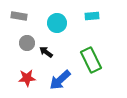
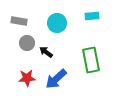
gray rectangle: moved 5 px down
green rectangle: rotated 15 degrees clockwise
blue arrow: moved 4 px left, 1 px up
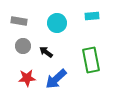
gray circle: moved 4 px left, 3 px down
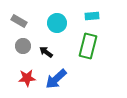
gray rectangle: rotated 21 degrees clockwise
green rectangle: moved 3 px left, 14 px up; rotated 25 degrees clockwise
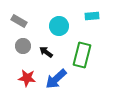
cyan circle: moved 2 px right, 3 px down
green rectangle: moved 6 px left, 9 px down
red star: rotated 12 degrees clockwise
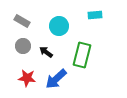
cyan rectangle: moved 3 px right, 1 px up
gray rectangle: moved 3 px right
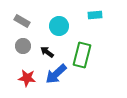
black arrow: moved 1 px right
blue arrow: moved 5 px up
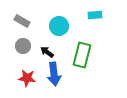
blue arrow: moved 2 px left; rotated 55 degrees counterclockwise
